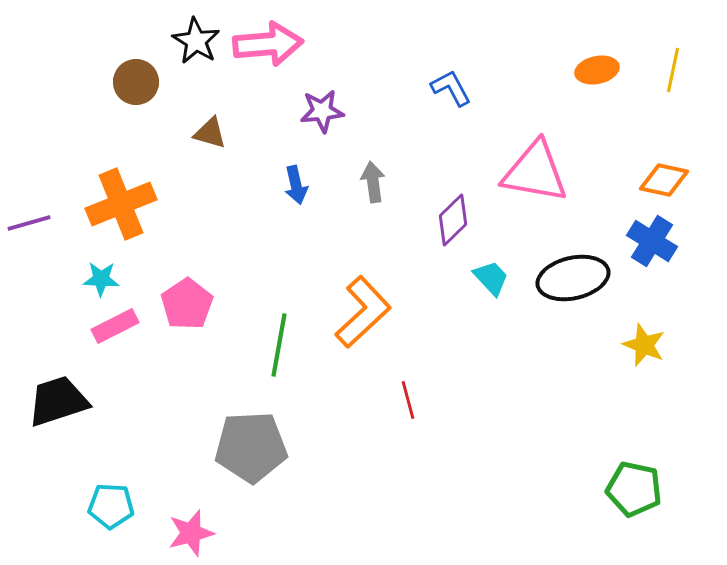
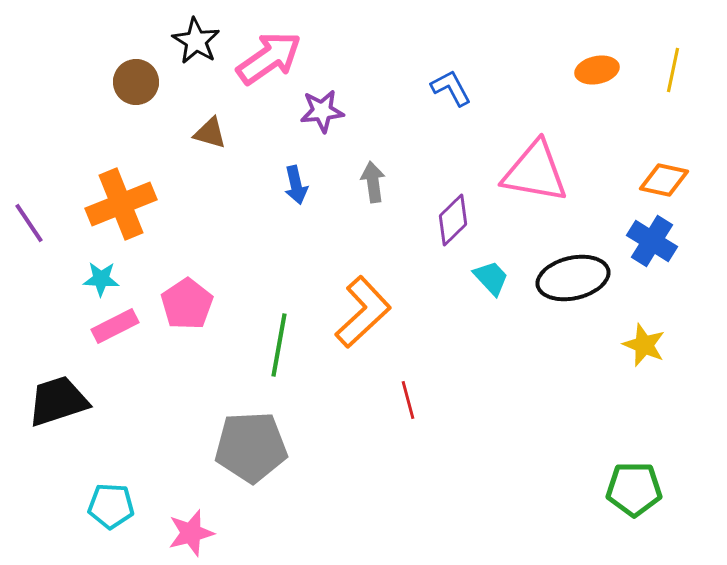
pink arrow: moved 1 px right, 14 px down; rotated 30 degrees counterclockwise
purple line: rotated 72 degrees clockwise
green pentagon: rotated 12 degrees counterclockwise
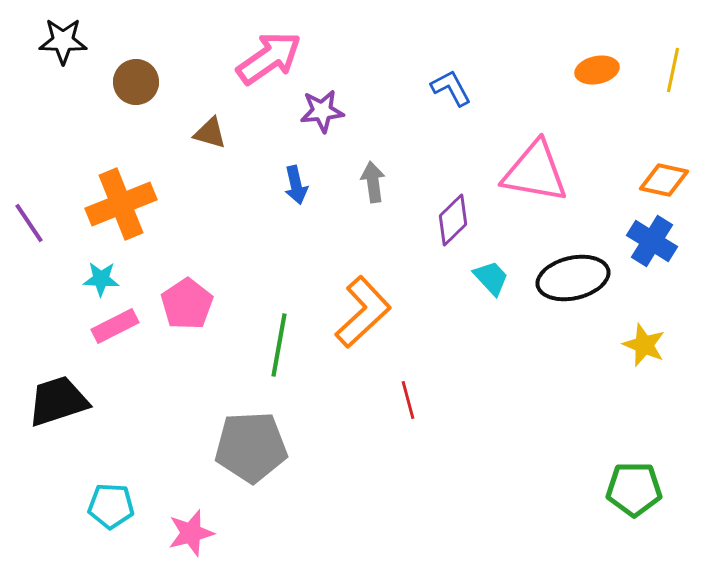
black star: moved 133 px left; rotated 30 degrees counterclockwise
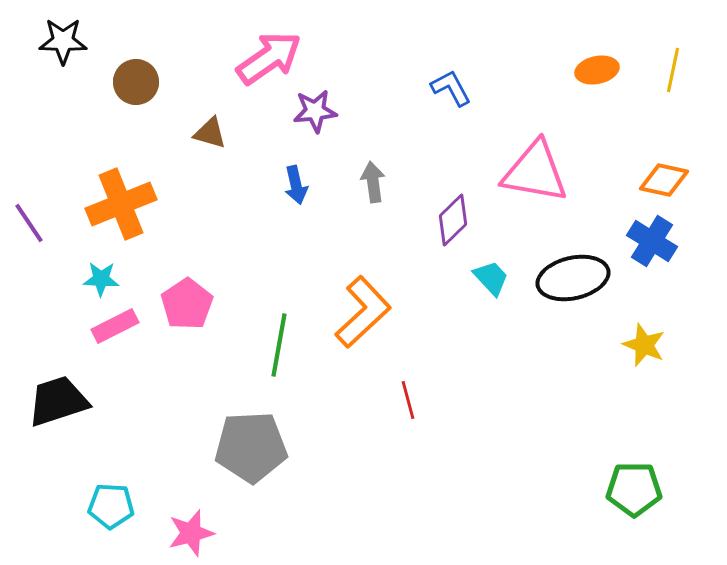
purple star: moved 7 px left
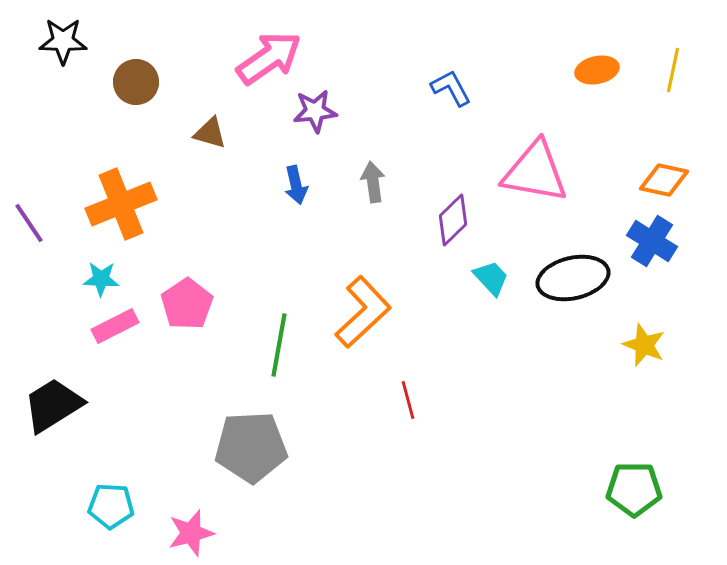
black trapezoid: moved 5 px left, 4 px down; rotated 14 degrees counterclockwise
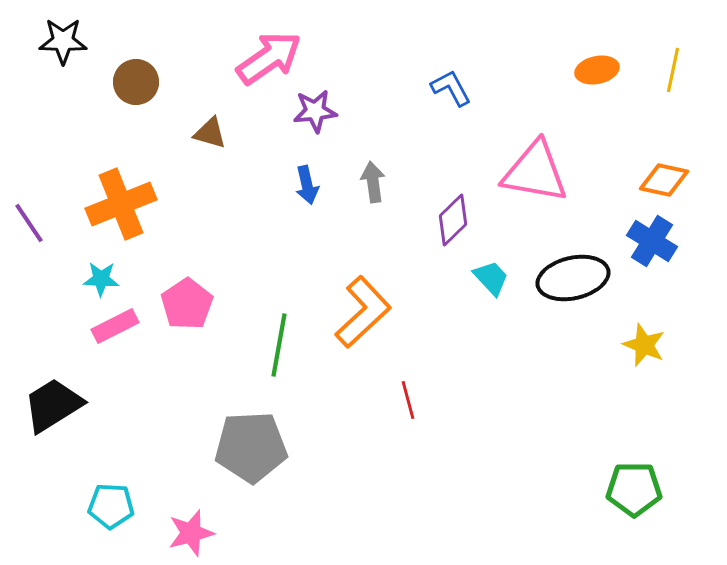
blue arrow: moved 11 px right
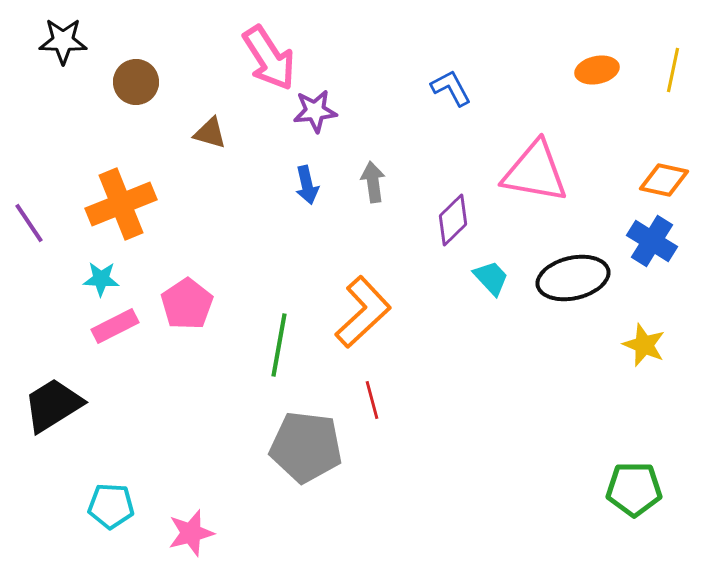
pink arrow: rotated 92 degrees clockwise
red line: moved 36 px left
gray pentagon: moved 55 px right; rotated 10 degrees clockwise
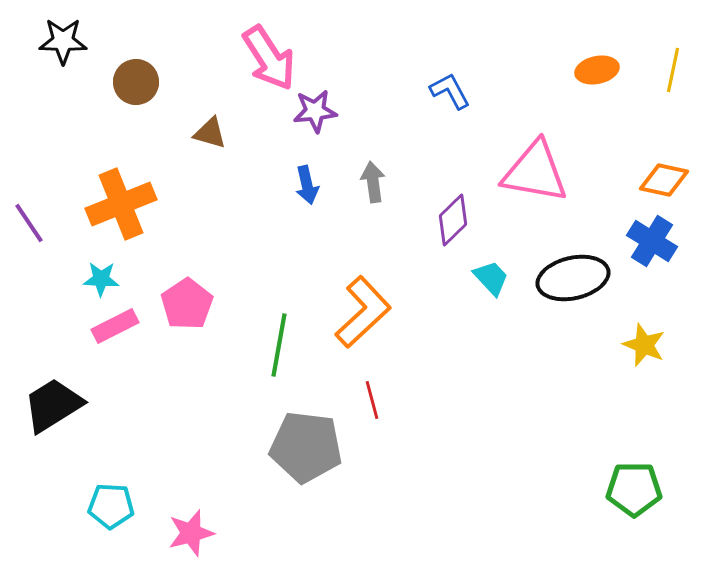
blue L-shape: moved 1 px left, 3 px down
